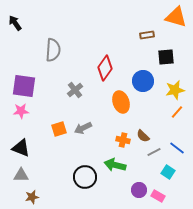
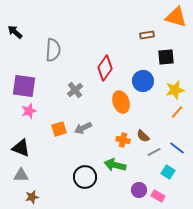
black arrow: moved 9 px down; rotated 14 degrees counterclockwise
pink star: moved 8 px right; rotated 14 degrees counterclockwise
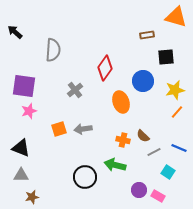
gray arrow: moved 1 px down; rotated 18 degrees clockwise
blue line: moved 2 px right; rotated 14 degrees counterclockwise
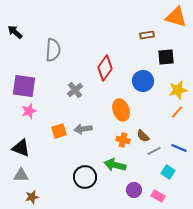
yellow star: moved 3 px right
orange ellipse: moved 8 px down
orange square: moved 2 px down
gray line: moved 1 px up
purple circle: moved 5 px left
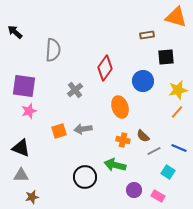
orange ellipse: moved 1 px left, 3 px up
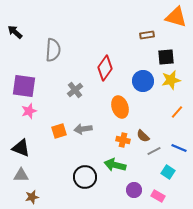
yellow star: moved 7 px left, 10 px up
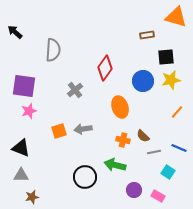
gray line: moved 1 px down; rotated 16 degrees clockwise
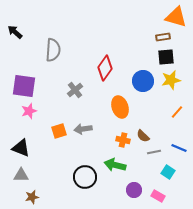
brown rectangle: moved 16 px right, 2 px down
